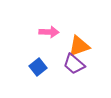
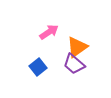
pink arrow: rotated 36 degrees counterclockwise
orange triangle: moved 2 px left, 1 px down; rotated 15 degrees counterclockwise
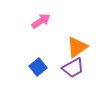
pink arrow: moved 8 px left, 11 px up
purple trapezoid: moved 1 px left, 4 px down; rotated 70 degrees counterclockwise
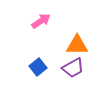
orange triangle: moved 2 px up; rotated 35 degrees clockwise
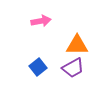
pink arrow: rotated 24 degrees clockwise
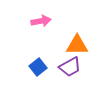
purple trapezoid: moved 3 px left, 1 px up
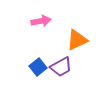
orange triangle: moved 5 px up; rotated 25 degrees counterclockwise
purple trapezoid: moved 9 px left
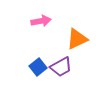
orange triangle: moved 1 px up
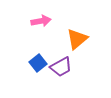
orange triangle: rotated 15 degrees counterclockwise
blue square: moved 4 px up
